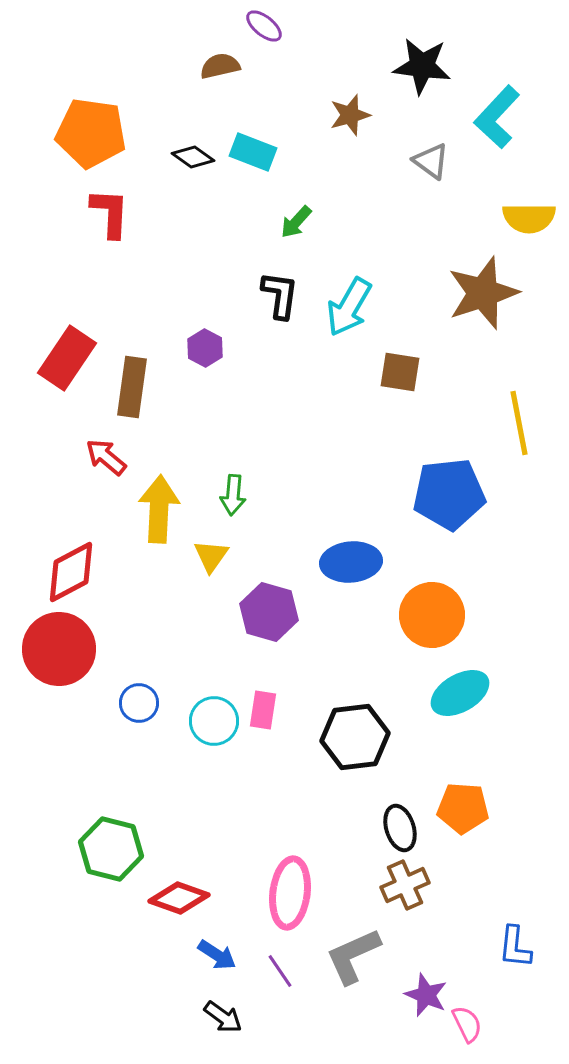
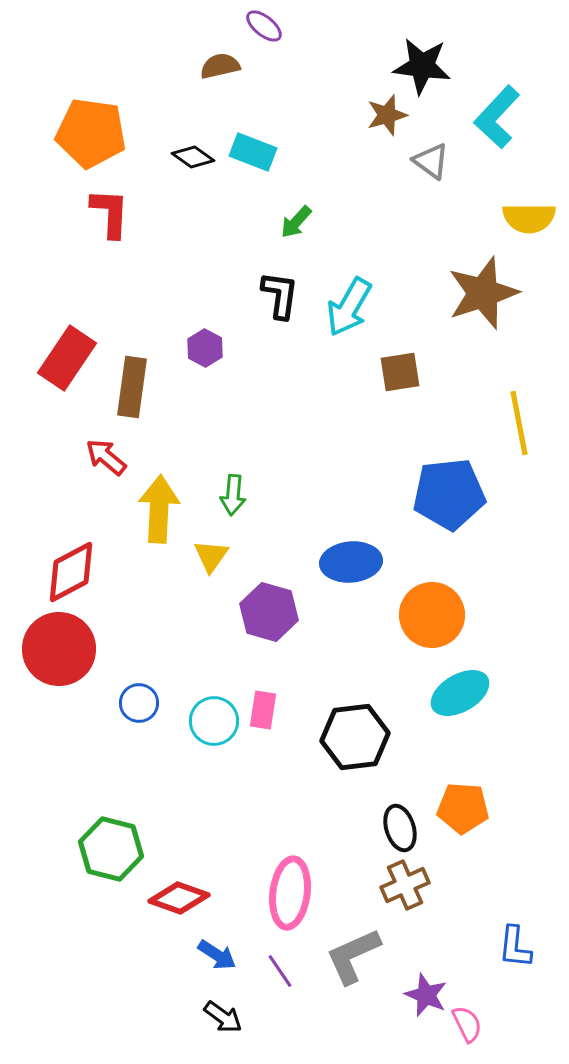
brown star at (350, 115): moved 37 px right
brown square at (400, 372): rotated 18 degrees counterclockwise
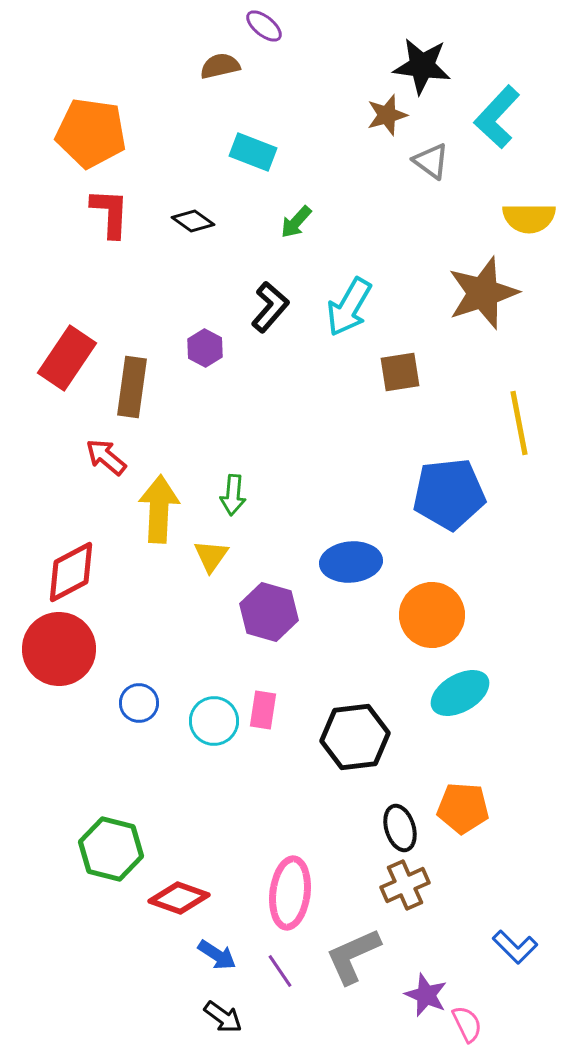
black diamond at (193, 157): moved 64 px down
black L-shape at (280, 295): moved 10 px left, 12 px down; rotated 33 degrees clockwise
blue L-shape at (515, 947): rotated 51 degrees counterclockwise
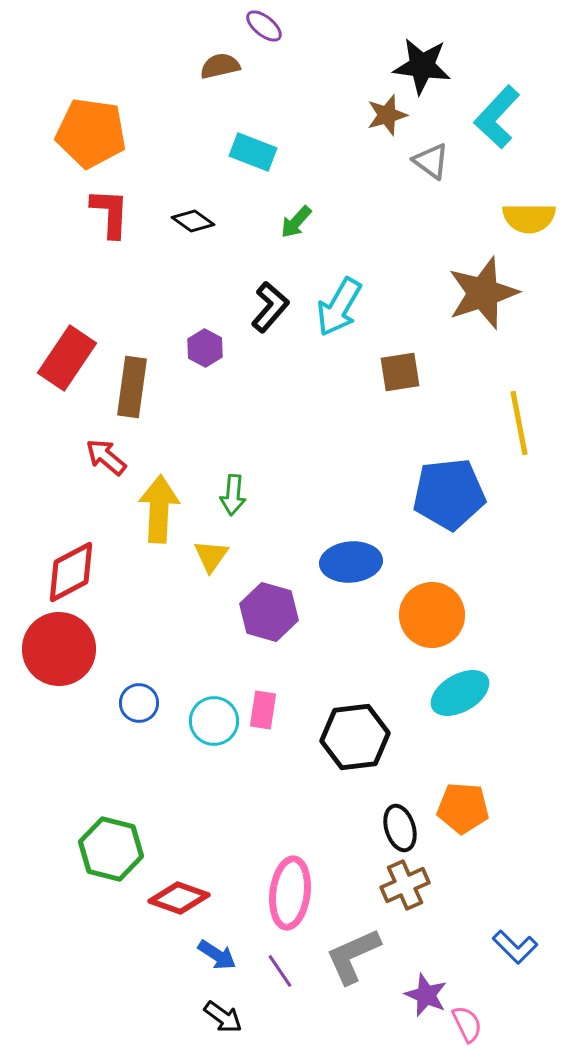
cyan arrow at (349, 307): moved 10 px left
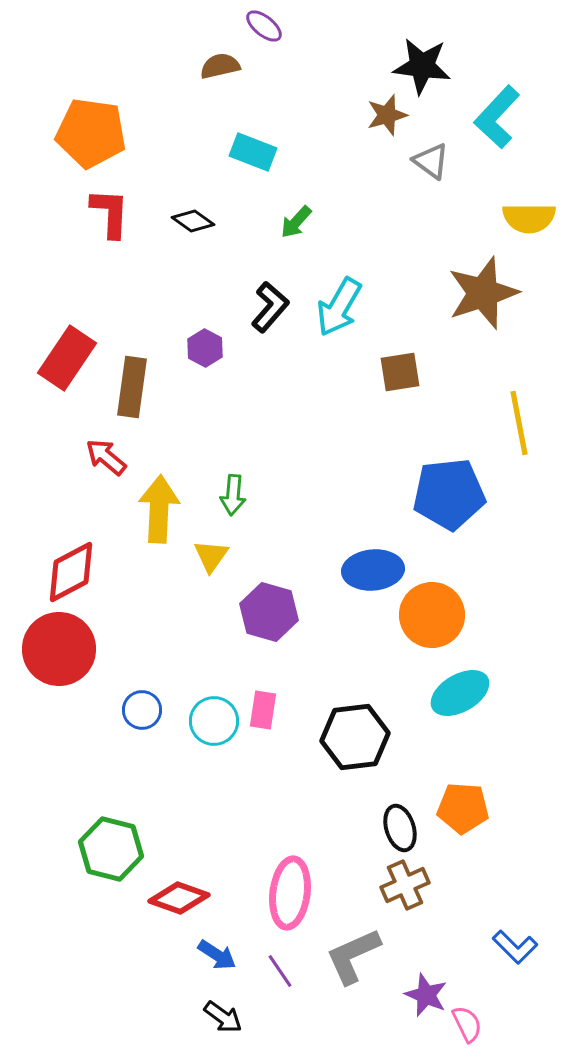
blue ellipse at (351, 562): moved 22 px right, 8 px down
blue circle at (139, 703): moved 3 px right, 7 px down
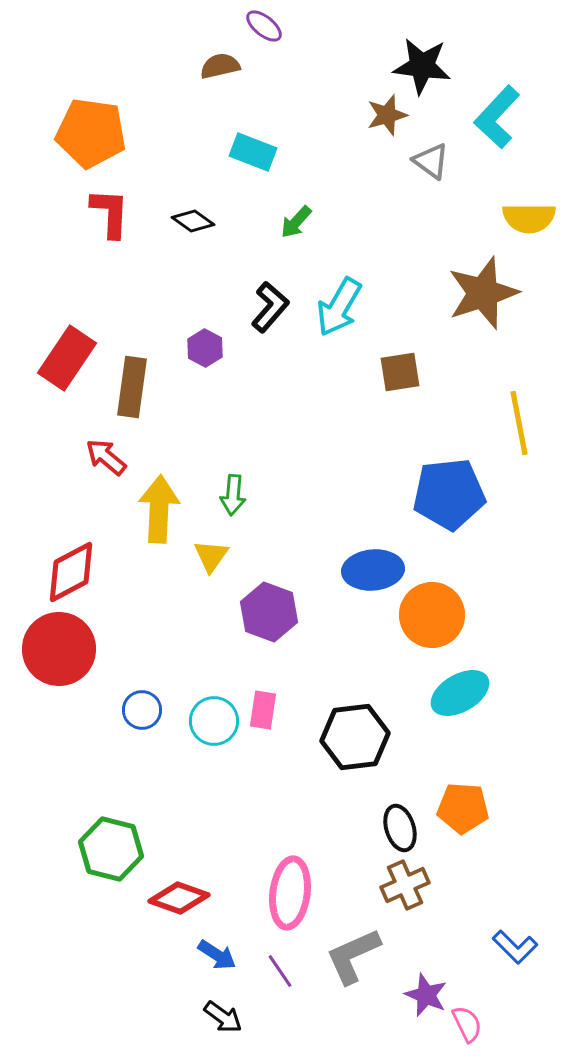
purple hexagon at (269, 612): rotated 4 degrees clockwise
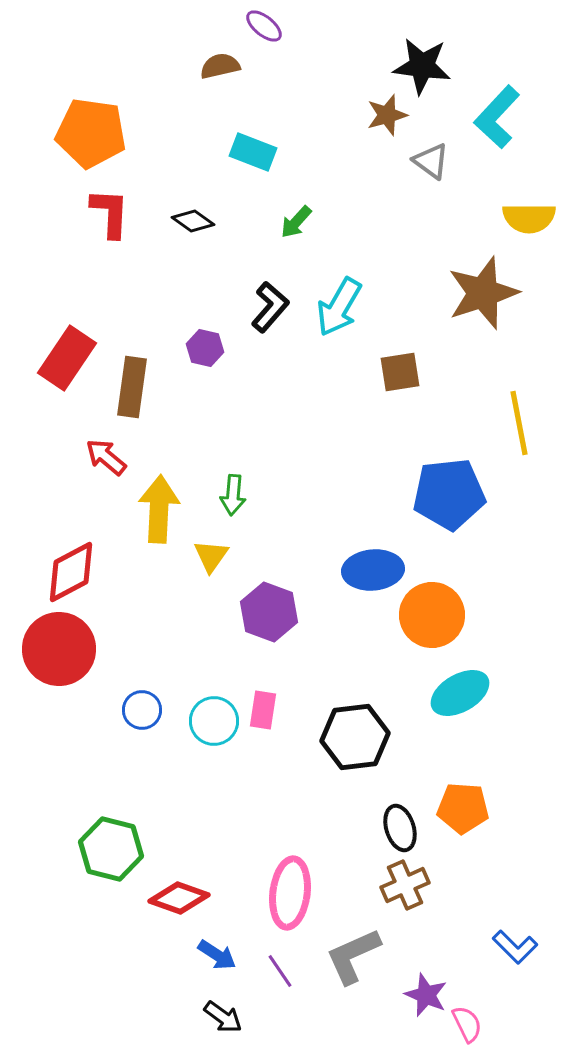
purple hexagon at (205, 348): rotated 15 degrees counterclockwise
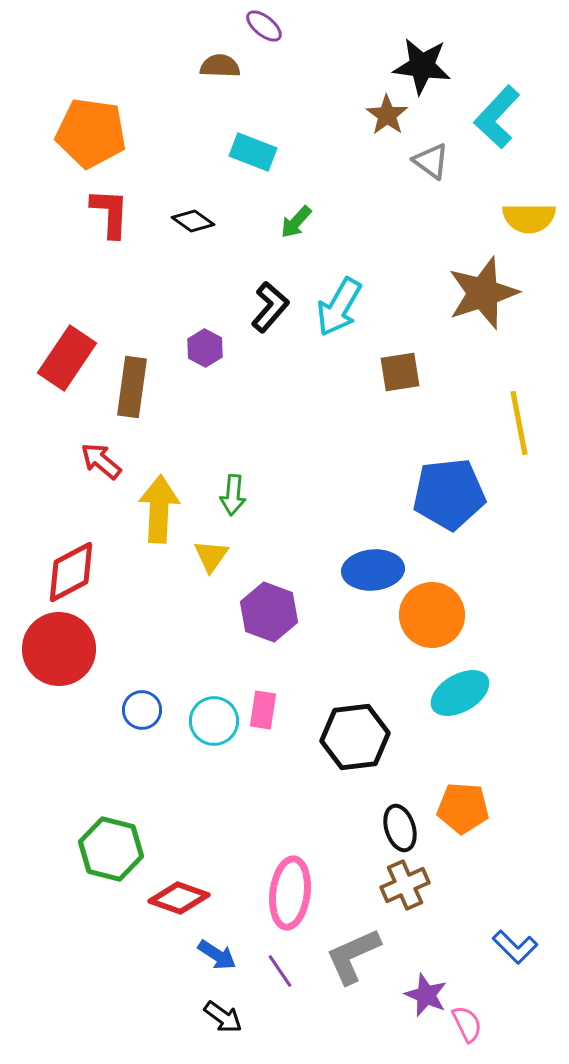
brown semicircle at (220, 66): rotated 15 degrees clockwise
brown star at (387, 115): rotated 21 degrees counterclockwise
purple hexagon at (205, 348): rotated 15 degrees clockwise
red arrow at (106, 457): moved 5 px left, 4 px down
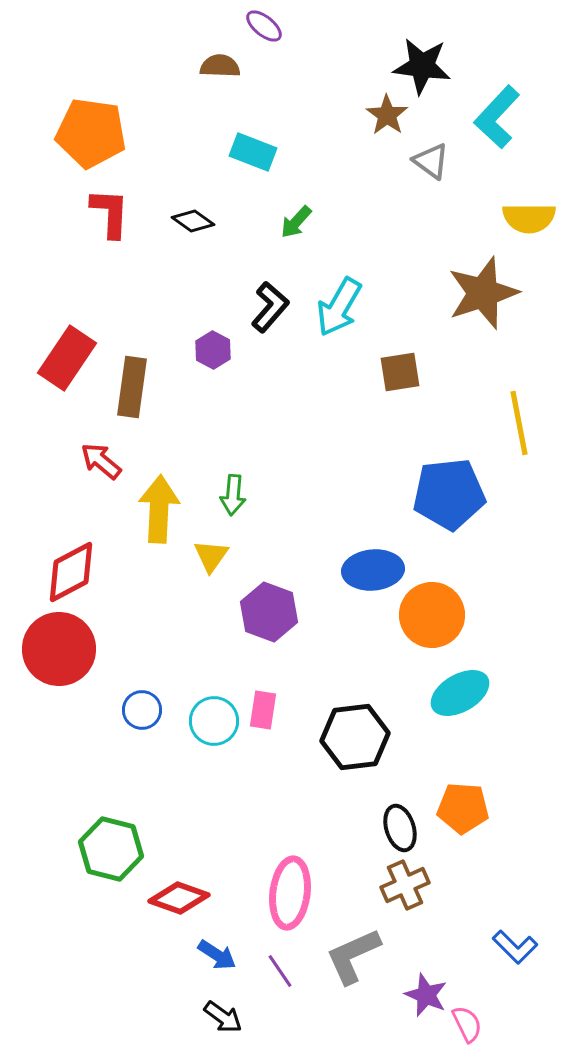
purple hexagon at (205, 348): moved 8 px right, 2 px down
